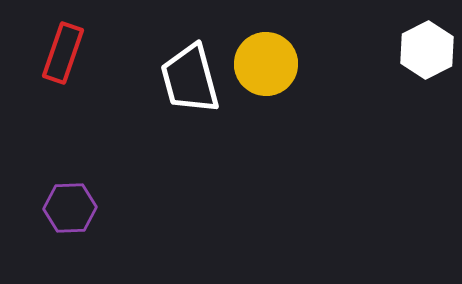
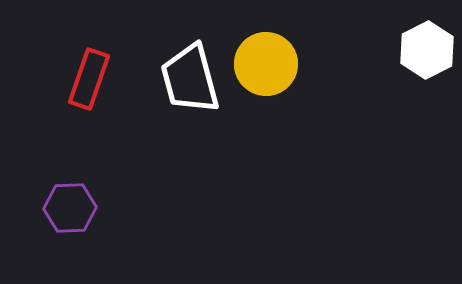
red rectangle: moved 26 px right, 26 px down
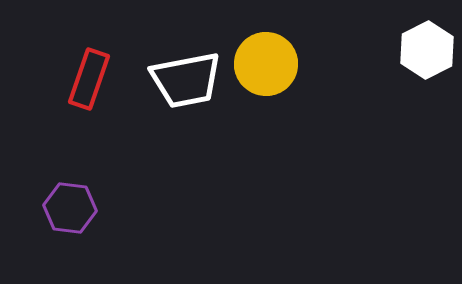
white trapezoid: moved 4 px left, 1 px down; rotated 86 degrees counterclockwise
purple hexagon: rotated 9 degrees clockwise
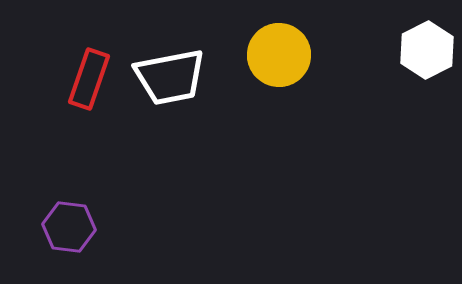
yellow circle: moved 13 px right, 9 px up
white trapezoid: moved 16 px left, 3 px up
purple hexagon: moved 1 px left, 19 px down
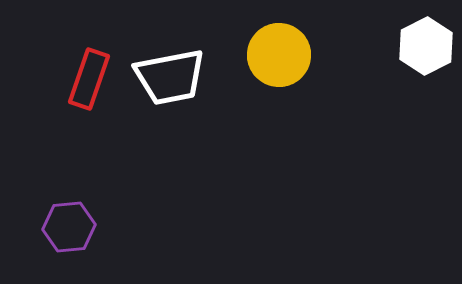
white hexagon: moved 1 px left, 4 px up
purple hexagon: rotated 12 degrees counterclockwise
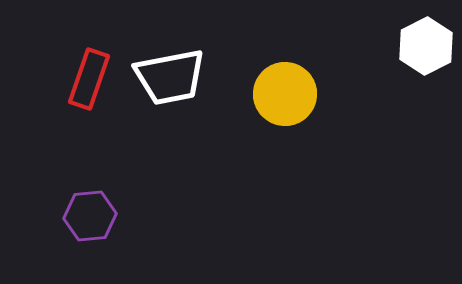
yellow circle: moved 6 px right, 39 px down
purple hexagon: moved 21 px right, 11 px up
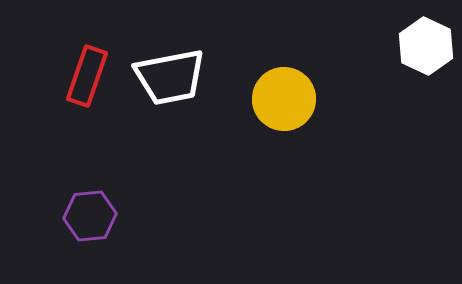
white hexagon: rotated 8 degrees counterclockwise
red rectangle: moved 2 px left, 3 px up
yellow circle: moved 1 px left, 5 px down
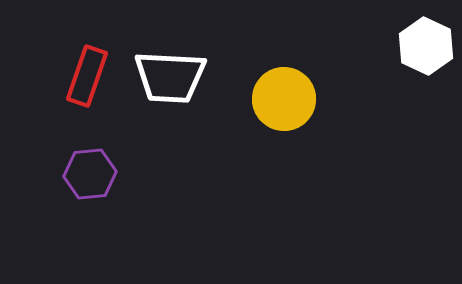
white trapezoid: rotated 14 degrees clockwise
purple hexagon: moved 42 px up
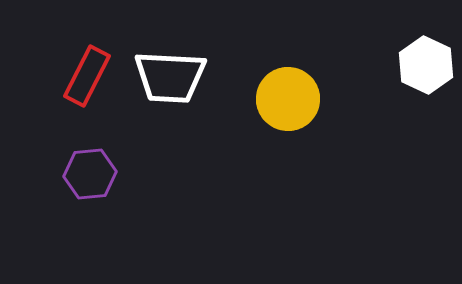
white hexagon: moved 19 px down
red rectangle: rotated 8 degrees clockwise
yellow circle: moved 4 px right
